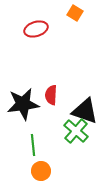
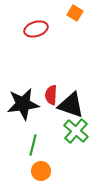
black triangle: moved 14 px left, 6 px up
green line: rotated 20 degrees clockwise
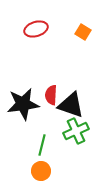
orange square: moved 8 px right, 19 px down
green cross: rotated 25 degrees clockwise
green line: moved 9 px right
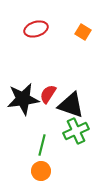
red semicircle: moved 3 px left, 1 px up; rotated 30 degrees clockwise
black star: moved 5 px up
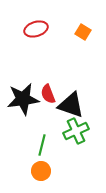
red semicircle: rotated 54 degrees counterclockwise
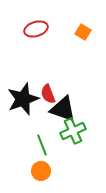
black star: rotated 12 degrees counterclockwise
black triangle: moved 8 px left, 4 px down
green cross: moved 3 px left
green line: rotated 35 degrees counterclockwise
